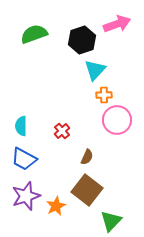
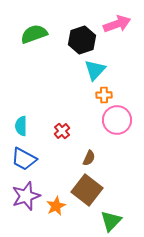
brown semicircle: moved 2 px right, 1 px down
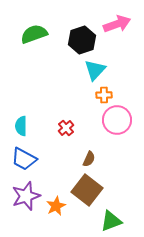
red cross: moved 4 px right, 3 px up
brown semicircle: moved 1 px down
green triangle: rotated 25 degrees clockwise
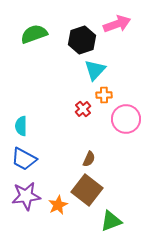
pink circle: moved 9 px right, 1 px up
red cross: moved 17 px right, 19 px up
purple star: rotated 12 degrees clockwise
orange star: moved 2 px right, 1 px up
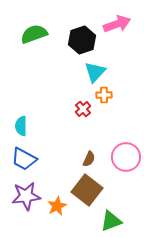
cyan triangle: moved 2 px down
pink circle: moved 38 px down
orange star: moved 1 px left, 1 px down
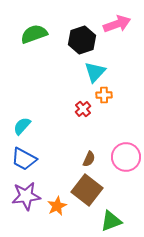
cyan semicircle: moved 1 px right; rotated 42 degrees clockwise
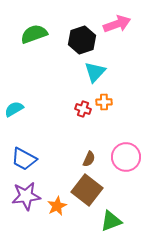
orange cross: moved 7 px down
red cross: rotated 28 degrees counterclockwise
cyan semicircle: moved 8 px left, 17 px up; rotated 18 degrees clockwise
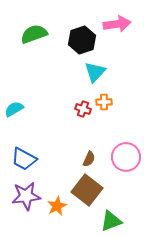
pink arrow: rotated 12 degrees clockwise
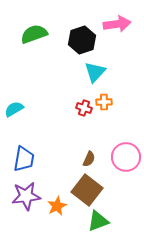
red cross: moved 1 px right, 1 px up
blue trapezoid: rotated 108 degrees counterclockwise
green triangle: moved 13 px left
